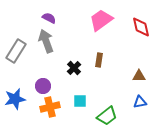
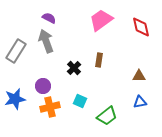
cyan square: rotated 24 degrees clockwise
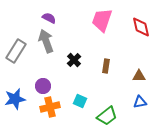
pink trapezoid: moved 1 px right; rotated 35 degrees counterclockwise
brown rectangle: moved 7 px right, 6 px down
black cross: moved 8 px up
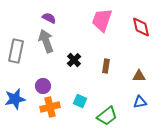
gray rectangle: rotated 20 degrees counterclockwise
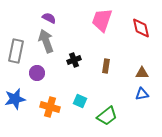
red diamond: moved 1 px down
black cross: rotated 24 degrees clockwise
brown triangle: moved 3 px right, 3 px up
purple circle: moved 6 px left, 13 px up
blue triangle: moved 2 px right, 8 px up
orange cross: rotated 30 degrees clockwise
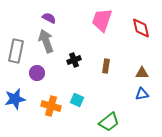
cyan square: moved 3 px left, 1 px up
orange cross: moved 1 px right, 1 px up
green trapezoid: moved 2 px right, 6 px down
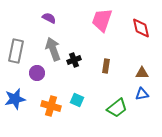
gray arrow: moved 7 px right, 8 px down
green trapezoid: moved 8 px right, 14 px up
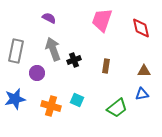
brown triangle: moved 2 px right, 2 px up
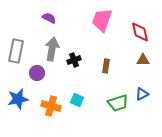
red diamond: moved 1 px left, 4 px down
gray arrow: moved 1 px left; rotated 30 degrees clockwise
brown triangle: moved 1 px left, 11 px up
blue triangle: rotated 16 degrees counterclockwise
blue star: moved 3 px right
green trapezoid: moved 1 px right, 5 px up; rotated 20 degrees clockwise
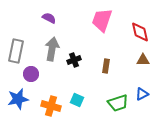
purple circle: moved 6 px left, 1 px down
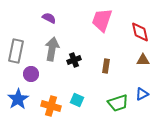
blue star: rotated 20 degrees counterclockwise
